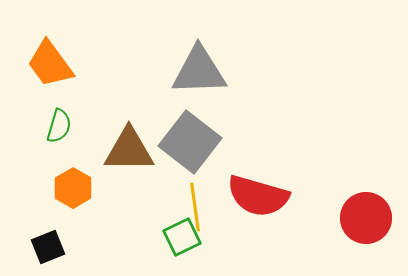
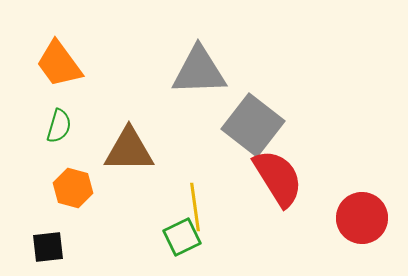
orange trapezoid: moved 9 px right
gray square: moved 63 px right, 17 px up
orange hexagon: rotated 15 degrees counterclockwise
red semicircle: moved 20 px right, 18 px up; rotated 138 degrees counterclockwise
red circle: moved 4 px left
black square: rotated 16 degrees clockwise
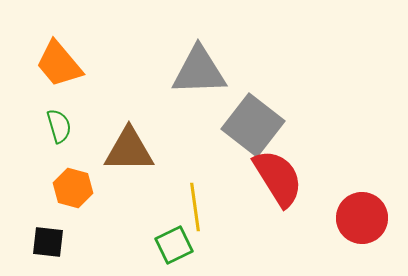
orange trapezoid: rotated 4 degrees counterclockwise
green semicircle: rotated 32 degrees counterclockwise
green square: moved 8 px left, 8 px down
black square: moved 5 px up; rotated 12 degrees clockwise
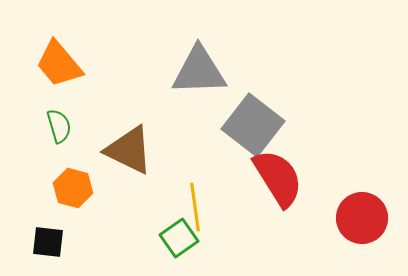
brown triangle: rotated 26 degrees clockwise
green square: moved 5 px right, 7 px up; rotated 9 degrees counterclockwise
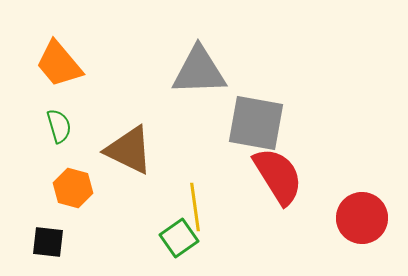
gray square: moved 3 px right, 2 px up; rotated 28 degrees counterclockwise
red semicircle: moved 2 px up
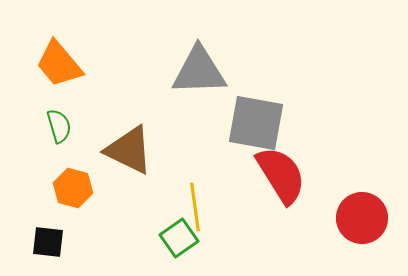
red semicircle: moved 3 px right, 1 px up
